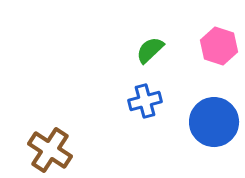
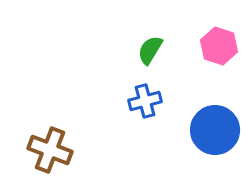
green semicircle: rotated 16 degrees counterclockwise
blue circle: moved 1 px right, 8 px down
brown cross: rotated 12 degrees counterclockwise
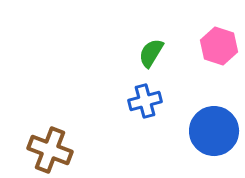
green semicircle: moved 1 px right, 3 px down
blue circle: moved 1 px left, 1 px down
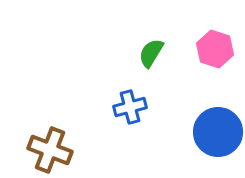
pink hexagon: moved 4 px left, 3 px down
blue cross: moved 15 px left, 6 px down
blue circle: moved 4 px right, 1 px down
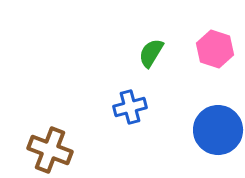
blue circle: moved 2 px up
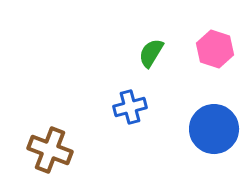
blue circle: moved 4 px left, 1 px up
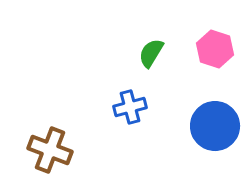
blue circle: moved 1 px right, 3 px up
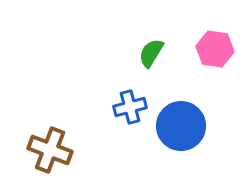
pink hexagon: rotated 9 degrees counterclockwise
blue circle: moved 34 px left
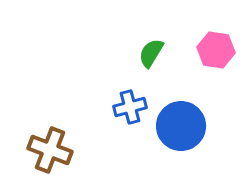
pink hexagon: moved 1 px right, 1 px down
